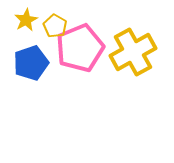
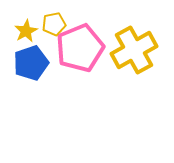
yellow star: moved 11 px down
yellow pentagon: moved 1 px left, 2 px up; rotated 30 degrees clockwise
yellow cross: moved 1 px right, 2 px up
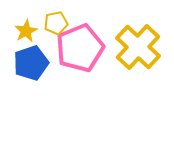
yellow pentagon: moved 2 px right, 1 px up
yellow cross: moved 4 px right, 3 px up; rotated 18 degrees counterclockwise
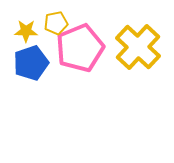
yellow star: rotated 30 degrees clockwise
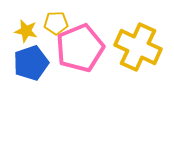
yellow pentagon: rotated 10 degrees clockwise
yellow star: rotated 10 degrees clockwise
yellow cross: rotated 18 degrees counterclockwise
